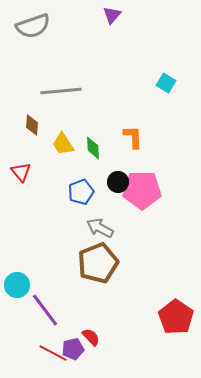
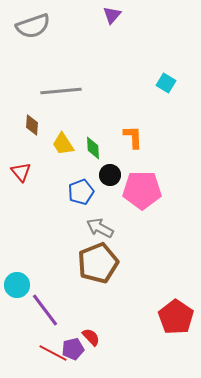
black circle: moved 8 px left, 7 px up
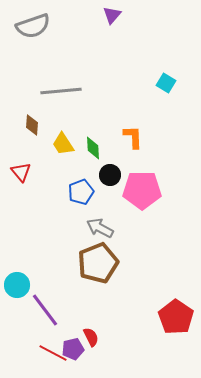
red semicircle: rotated 18 degrees clockwise
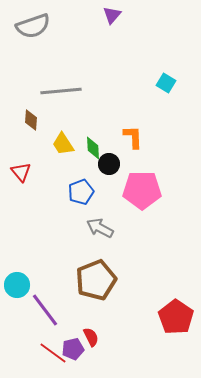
brown diamond: moved 1 px left, 5 px up
black circle: moved 1 px left, 11 px up
brown pentagon: moved 2 px left, 17 px down
red line: rotated 8 degrees clockwise
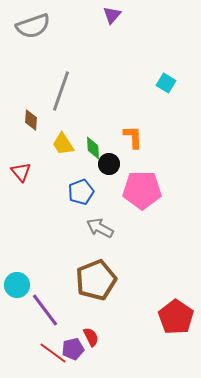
gray line: rotated 66 degrees counterclockwise
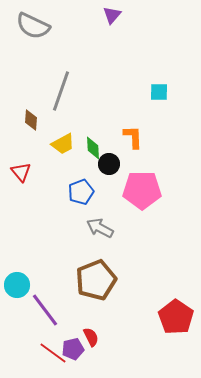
gray semicircle: rotated 44 degrees clockwise
cyan square: moved 7 px left, 9 px down; rotated 30 degrees counterclockwise
yellow trapezoid: rotated 85 degrees counterclockwise
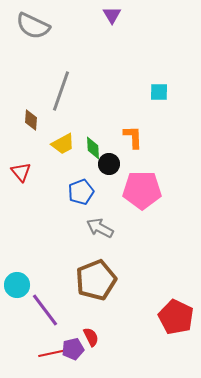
purple triangle: rotated 12 degrees counterclockwise
red pentagon: rotated 8 degrees counterclockwise
red line: rotated 48 degrees counterclockwise
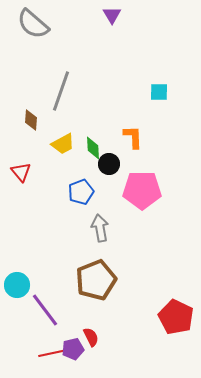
gray semicircle: moved 2 px up; rotated 16 degrees clockwise
gray arrow: rotated 52 degrees clockwise
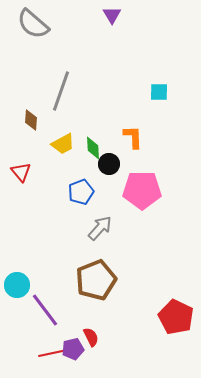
gray arrow: rotated 52 degrees clockwise
